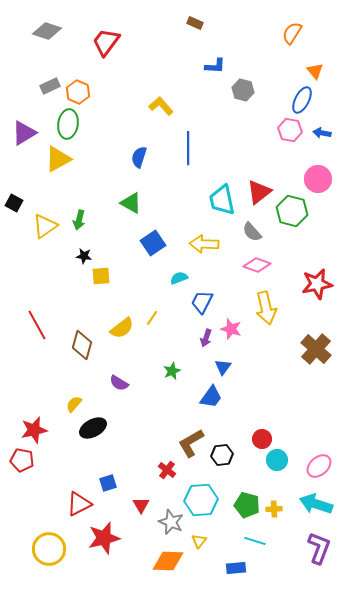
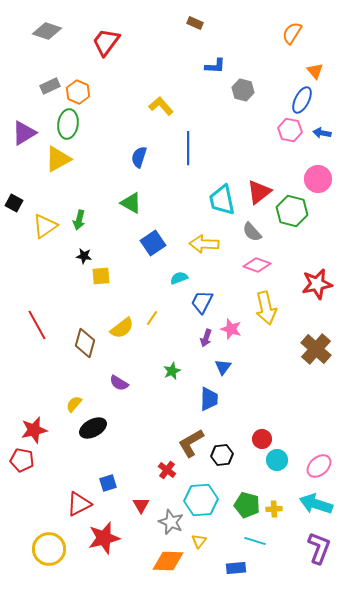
brown diamond at (82, 345): moved 3 px right, 2 px up
blue trapezoid at (211, 397): moved 2 px left, 2 px down; rotated 35 degrees counterclockwise
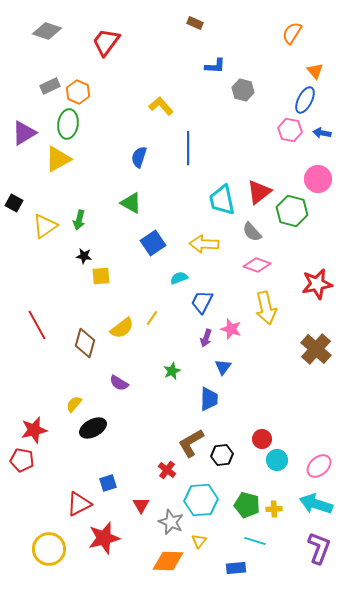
blue ellipse at (302, 100): moved 3 px right
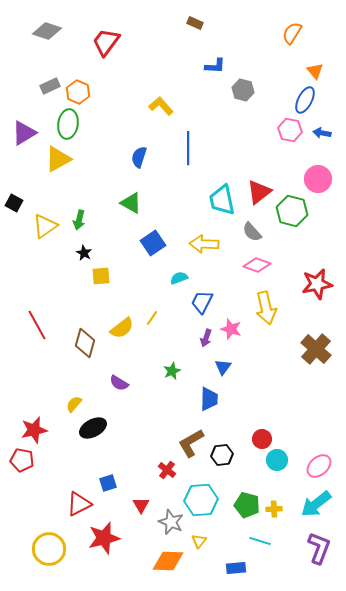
black star at (84, 256): moved 3 px up; rotated 21 degrees clockwise
cyan arrow at (316, 504): rotated 56 degrees counterclockwise
cyan line at (255, 541): moved 5 px right
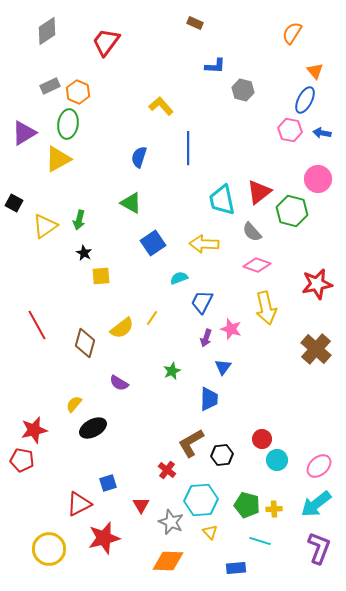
gray diamond at (47, 31): rotated 52 degrees counterclockwise
yellow triangle at (199, 541): moved 11 px right, 9 px up; rotated 21 degrees counterclockwise
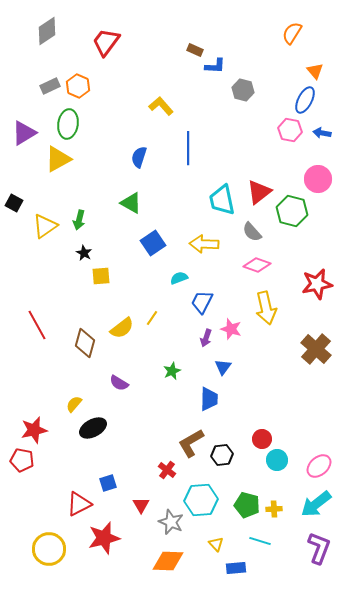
brown rectangle at (195, 23): moved 27 px down
orange hexagon at (78, 92): moved 6 px up
yellow triangle at (210, 532): moved 6 px right, 12 px down
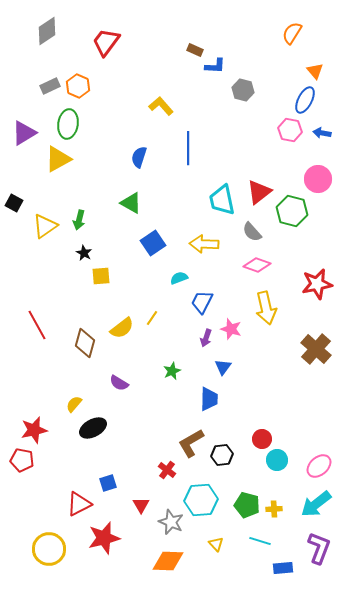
blue rectangle at (236, 568): moved 47 px right
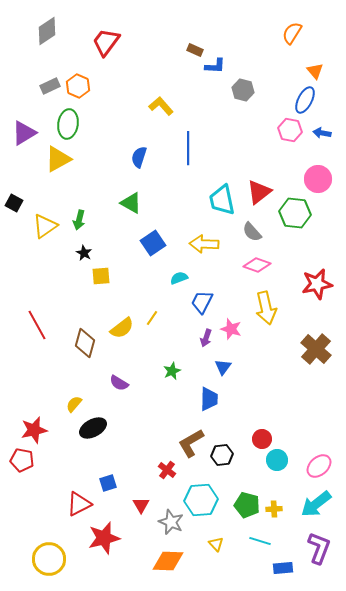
green hexagon at (292, 211): moved 3 px right, 2 px down; rotated 8 degrees counterclockwise
yellow circle at (49, 549): moved 10 px down
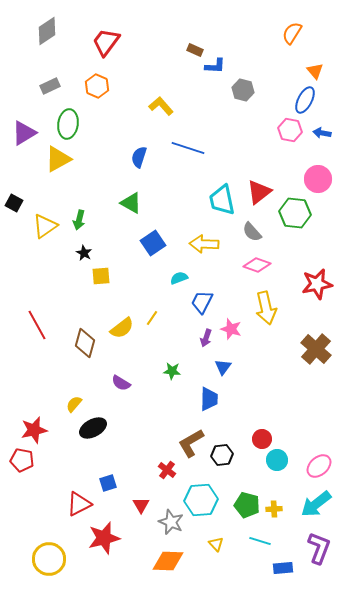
orange hexagon at (78, 86): moved 19 px right
blue line at (188, 148): rotated 72 degrees counterclockwise
green star at (172, 371): rotated 30 degrees clockwise
purple semicircle at (119, 383): moved 2 px right
